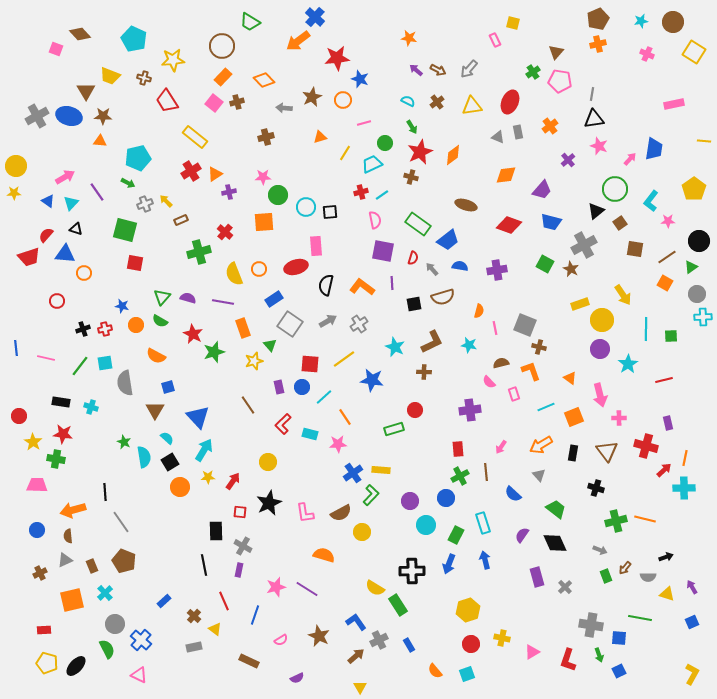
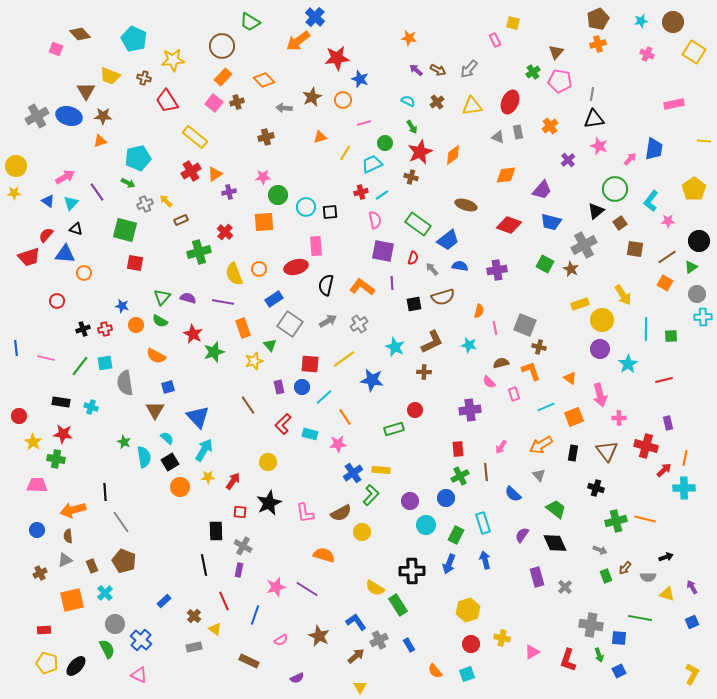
orange triangle at (100, 141): rotated 24 degrees counterclockwise
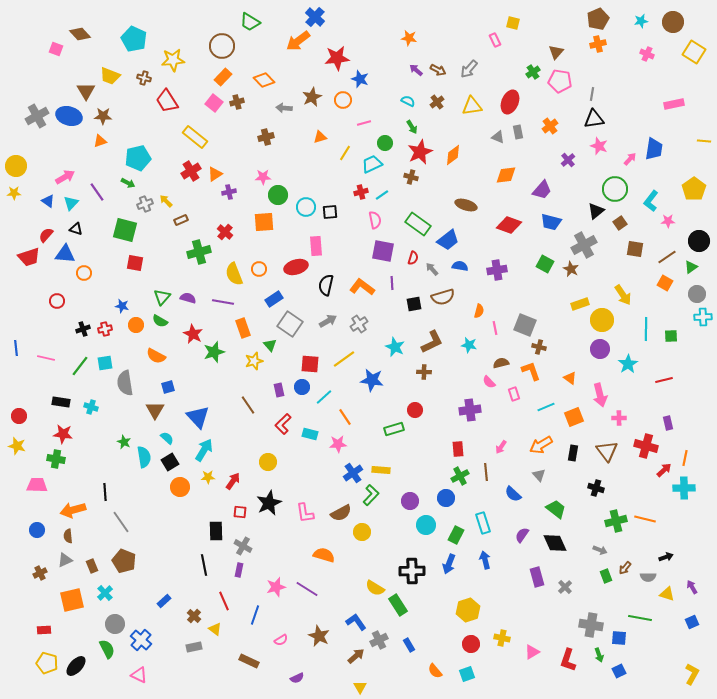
purple rectangle at (279, 387): moved 3 px down
yellow star at (33, 442): moved 16 px left, 4 px down; rotated 18 degrees counterclockwise
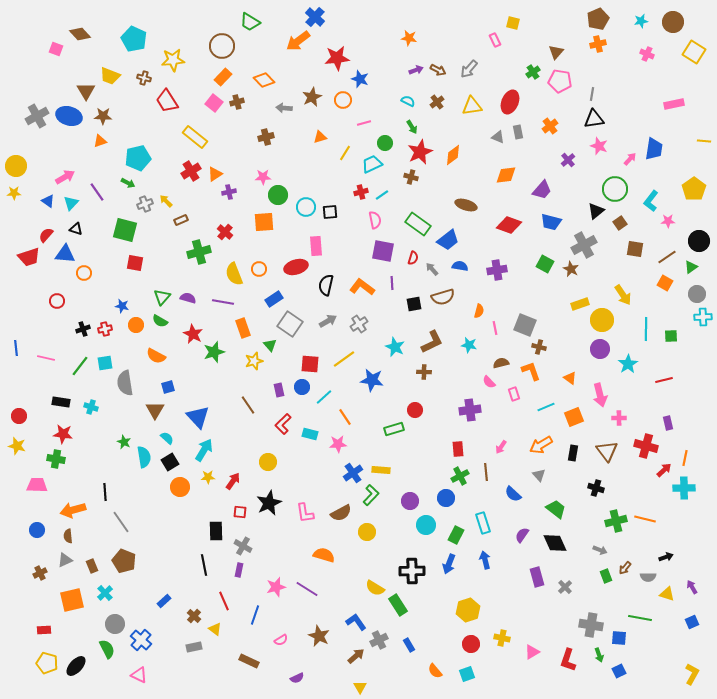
purple arrow at (416, 70): rotated 120 degrees clockwise
yellow circle at (362, 532): moved 5 px right
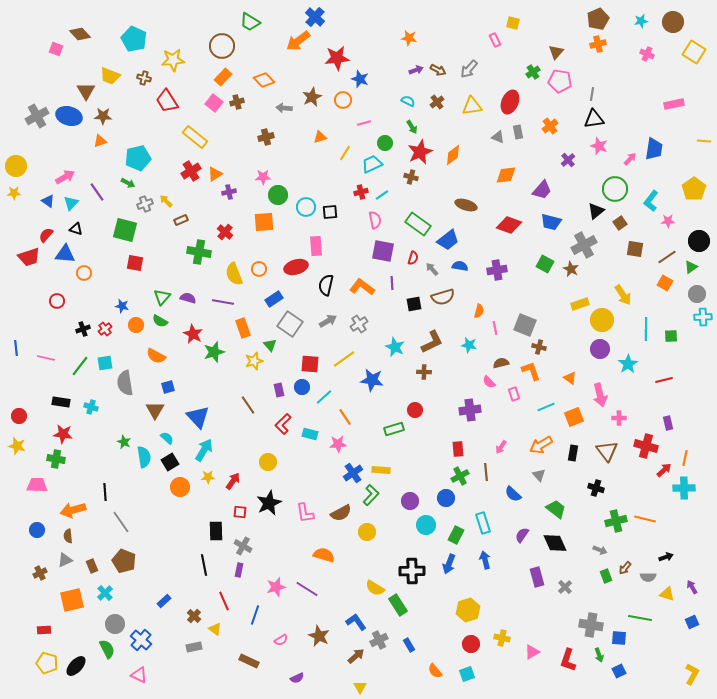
green cross at (199, 252): rotated 25 degrees clockwise
red cross at (105, 329): rotated 24 degrees counterclockwise
